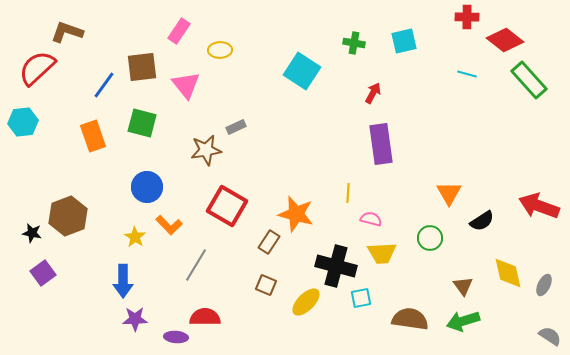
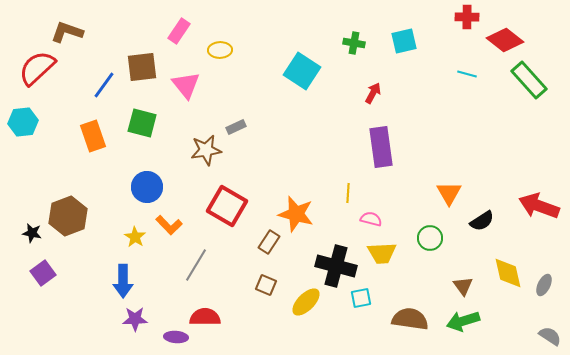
purple rectangle at (381, 144): moved 3 px down
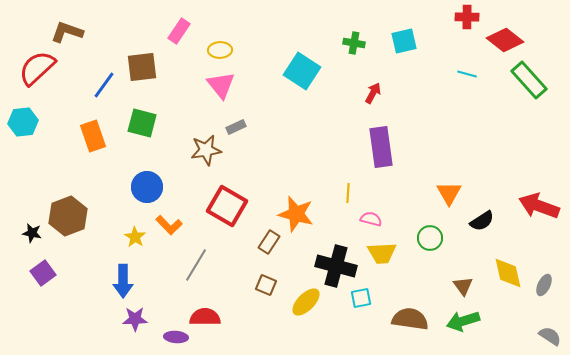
pink triangle at (186, 85): moved 35 px right
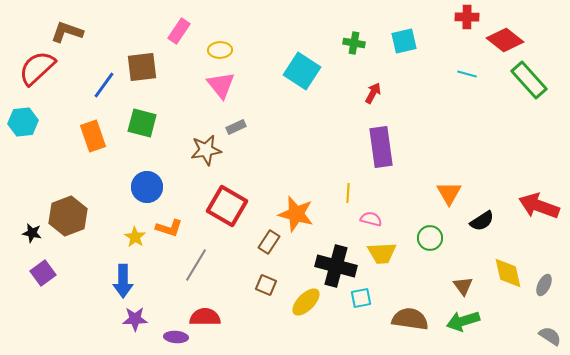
orange L-shape at (169, 225): moved 3 px down; rotated 28 degrees counterclockwise
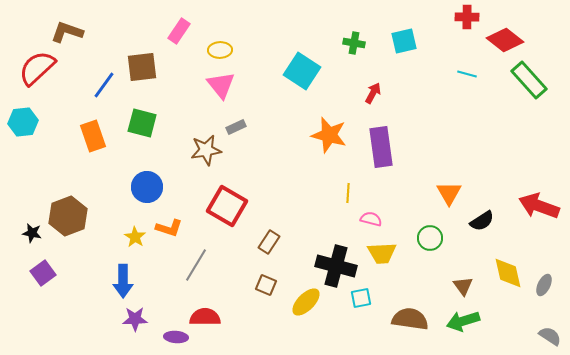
orange star at (296, 214): moved 33 px right, 79 px up
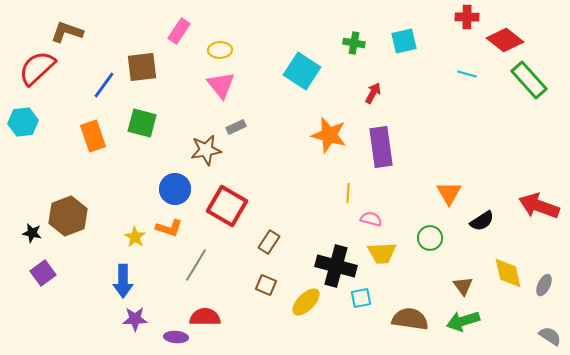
blue circle at (147, 187): moved 28 px right, 2 px down
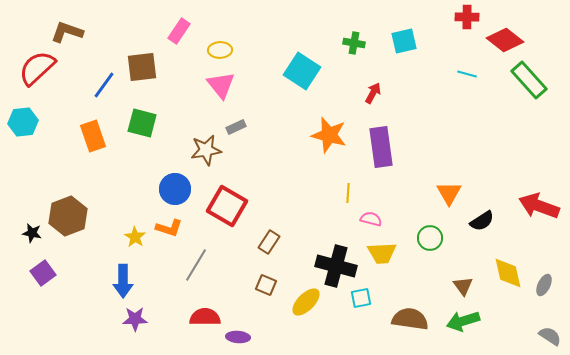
purple ellipse at (176, 337): moved 62 px right
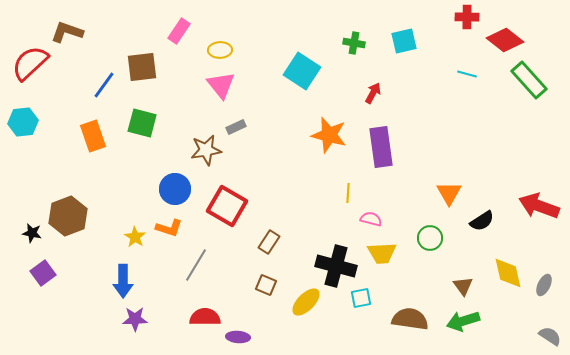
red semicircle at (37, 68): moved 7 px left, 5 px up
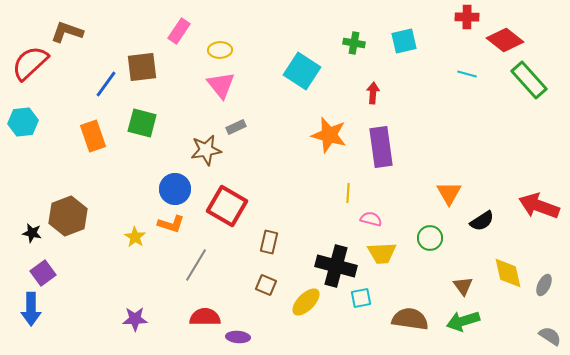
blue line at (104, 85): moved 2 px right, 1 px up
red arrow at (373, 93): rotated 25 degrees counterclockwise
orange L-shape at (169, 228): moved 2 px right, 4 px up
brown rectangle at (269, 242): rotated 20 degrees counterclockwise
blue arrow at (123, 281): moved 92 px left, 28 px down
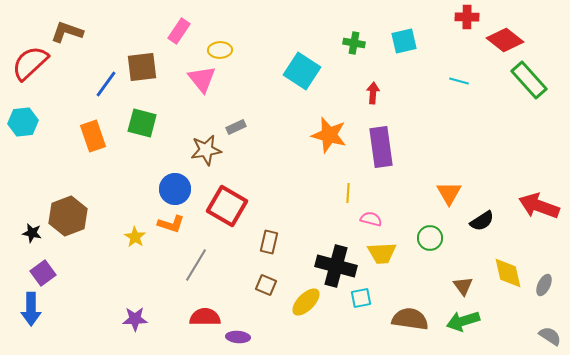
cyan line at (467, 74): moved 8 px left, 7 px down
pink triangle at (221, 85): moved 19 px left, 6 px up
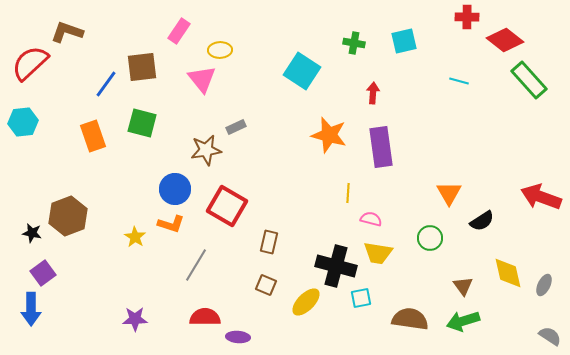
red arrow at (539, 206): moved 2 px right, 9 px up
yellow trapezoid at (382, 253): moved 4 px left; rotated 12 degrees clockwise
